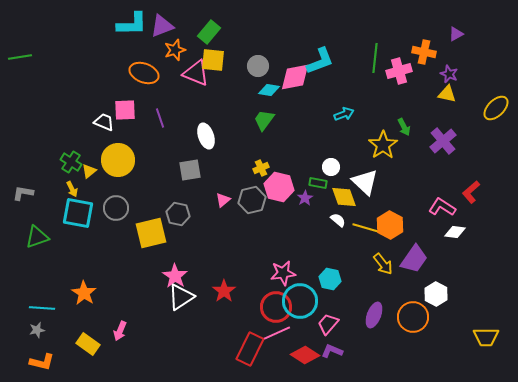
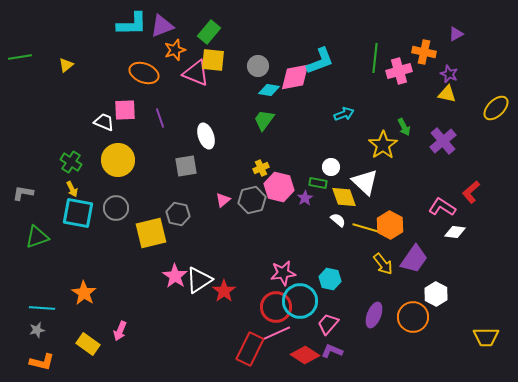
gray square at (190, 170): moved 4 px left, 4 px up
yellow triangle at (89, 171): moved 23 px left, 106 px up
white triangle at (181, 297): moved 18 px right, 17 px up
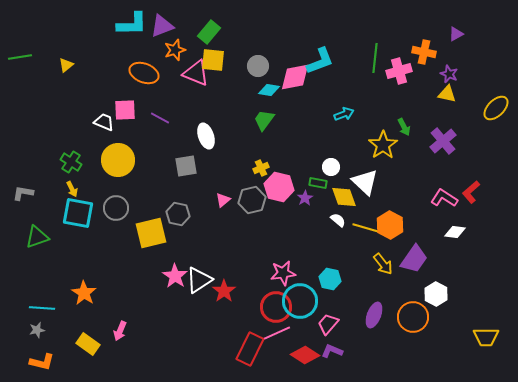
purple line at (160, 118): rotated 42 degrees counterclockwise
pink L-shape at (442, 207): moved 2 px right, 9 px up
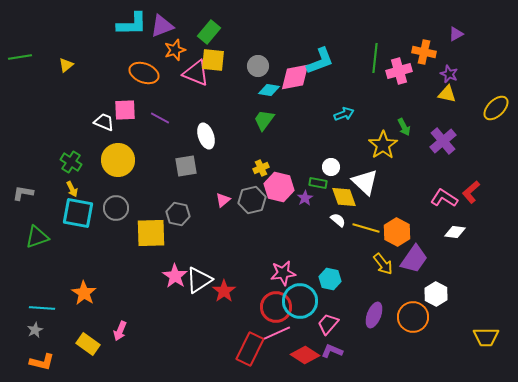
orange hexagon at (390, 225): moved 7 px right, 7 px down
yellow square at (151, 233): rotated 12 degrees clockwise
gray star at (37, 330): moved 2 px left; rotated 14 degrees counterclockwise
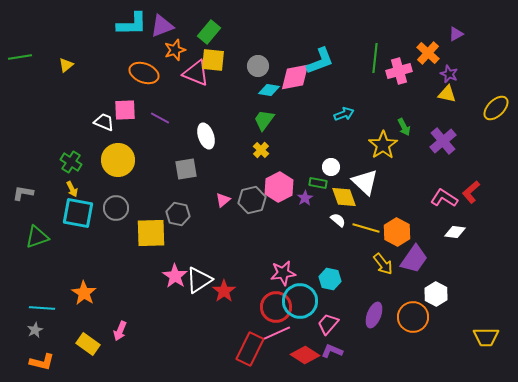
orange cross at (424, 52): moved 4 px right, 1 px down; rotated 30 degrees clockwise
gray square at (186, 166): moved 3 px down
yellow cross at (261, 168): moved 18 px up; rotated 21 degrees counterclockwise
pink hexagon at (279, 187): rotated 20 degrees clockwise
